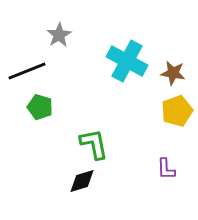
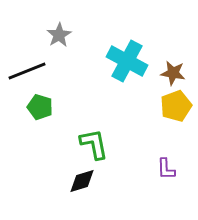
yellow pentagon: moved 1 px left, 5 px up
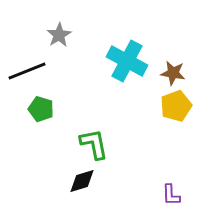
green pentagon: moved 1 px right, 2 px down
purple L-shape: moved 5 px right, 26 px down
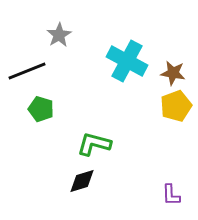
green L-shape: rotated 64 degrees counterclockwise
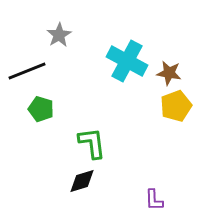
brown star: moved 4 px left
green L-shape: moved 2 px left, 1 px up; rotated 68 degrees clockwise
purple L-shape: moved 17 px left, 5 px down
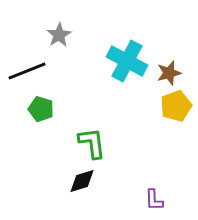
brown star: rotated 25 degrees counterclockwise
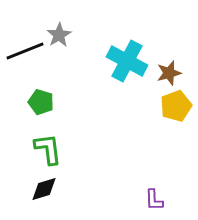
black line: moved 2 px left, 20 px up
green pentagon: moved 7 px up
green L-shape: moved 44 px left, 6 px down
black diamond: moved 38 px left, 8 px down
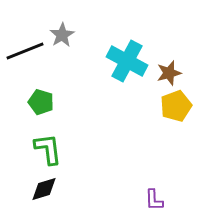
gray star: moved 3 px right
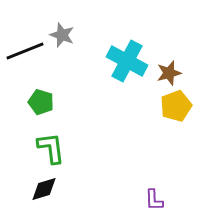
gray star: rotated 20 degrees counterclockwise
green L-shape: moved 3 px right, 1 px up
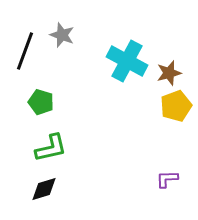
black line: rotated 48 degrees counterclockwise
green L-shape: rotated 84 degrees clockwise
purple L-shape: moved 13 px right, 21 px up; rotated 90 degrees clockwise
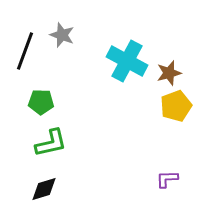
green pentagon: rotated 15 degrees counterclockwise
green L-shape: moved 5 px up
